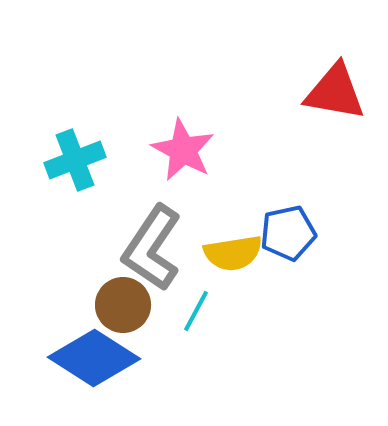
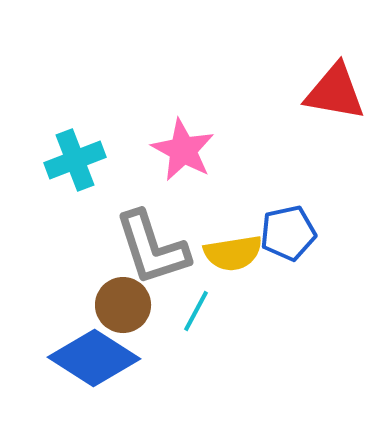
gray L-shape: rotated 52 degrees counterclockwise
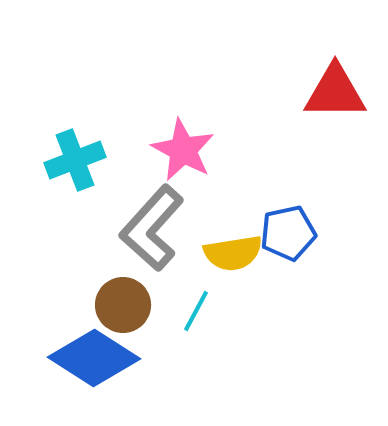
red triangle: rotated 10 degrees counterclockwise
gray L-shape: moved 20 px up; rotated 60 degrees clockwise
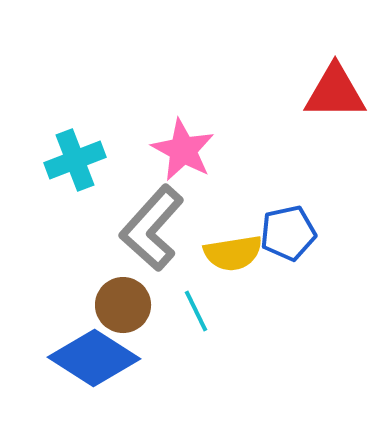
cyan line: rotated 54 degrees counterclockwise
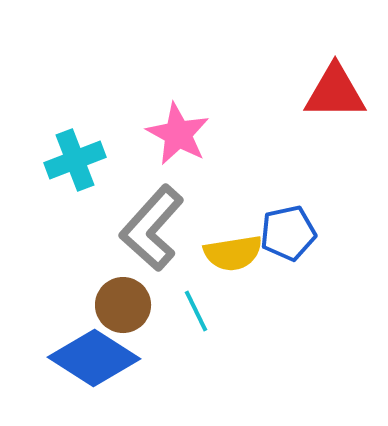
pink star: moved 5 px left, 16 px up
